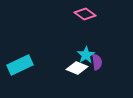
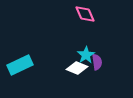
pink diamond: rotated 30 degrees clockwise
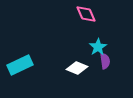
pink diamond: moved 1 px right
cyan star: moved 12 px right, 8 px up
purple semicircle: moved 8 px right, 1 px up
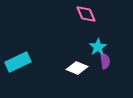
cyan rectangle: moved 2 px left, 3 px up
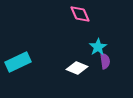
pink diamond: moved 6 px left
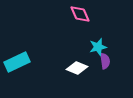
cyan star: rotated 18 degrees clockwise
cyan rectangle: moved 1 px left
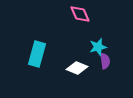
cyan rectangle: moved 20 px right, 8 px up; rotated 50 degrees counterclockwise
